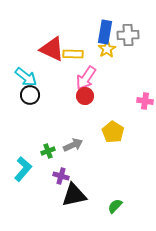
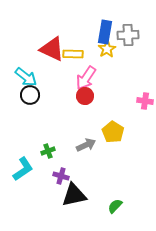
gray arrow: moved 13 px right
cyan L-shape: rotated 15 degrees clockwise
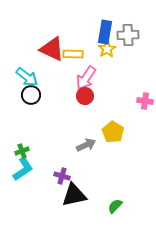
cyan arrow: moved 1 px right
black circle: moved 1 px right
green cross: moved 26 px left
purple cross: moved 1 px right
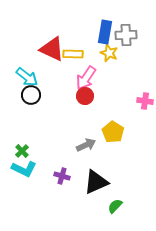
gray cross: moved 2 px left
yellow star: moved 2 px right, 4 px down; rotated 18 degrees counterclockwise
green cross: rotated 24 degrees counterclockwise
cyan L-shape: moved 1 px right; rotated 60 degrees clockwise
black triangle: moved 22 px right, 13 px up; rotated 12 degrees counterclockwise
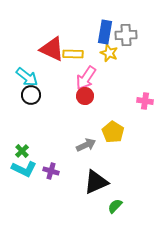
purple cross: moved 11 px left, 5 px up
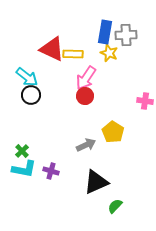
cyan L-shape: rotated 15 degrees counterclockwise
